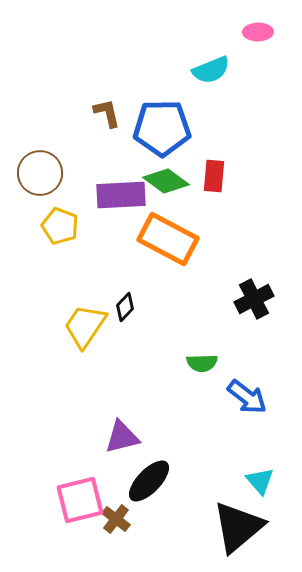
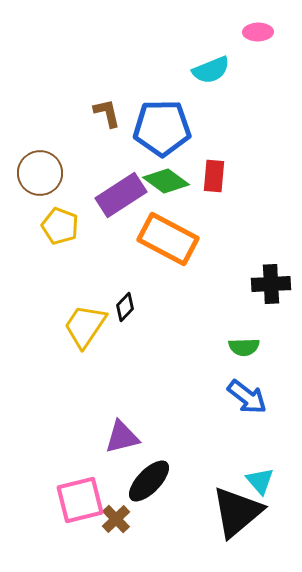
purple rectangle: rotated 30 degrees counterclockwise
black cross: moved 17 px right, 15 px up; rotated 24 degrees clockwise
green semicircle: moved 42 px right, 16 px up
brown cross: rotated 8 degrees clockwise
black triangle: moved 1 px left, 15 px up
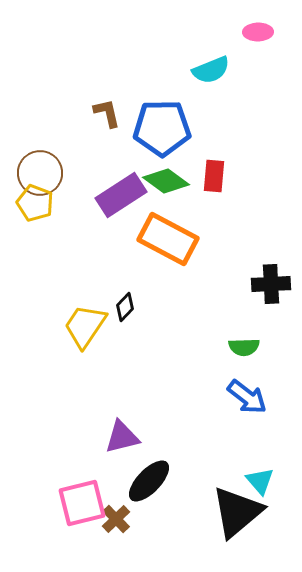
yellow pentagon: moved 25 px left, 23 px up
pink square: moved 2 px right, 3 px down
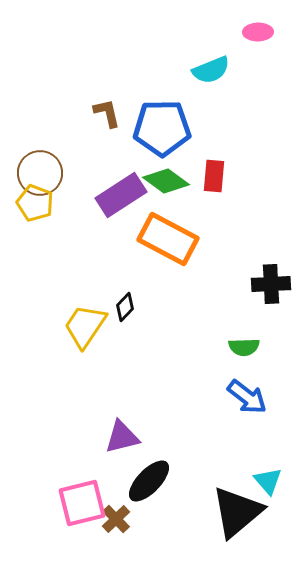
cyan triangle: moved 8 px right
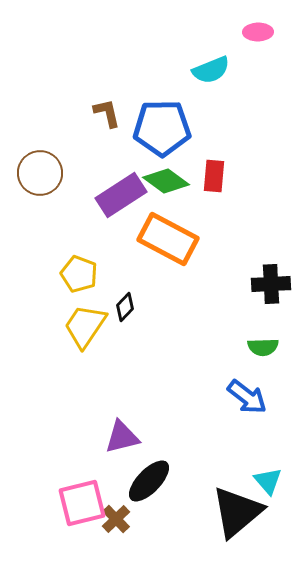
yellow pentagon: moved 44 px right, 71 px down
green semicircle: moved 19 px right
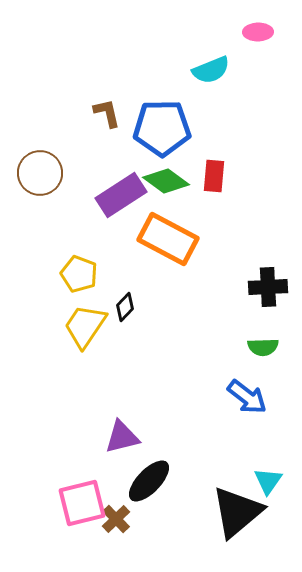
black cross: moved 3 px left, 3 px down
cyan triangle: rotated 16 degrees clockwise
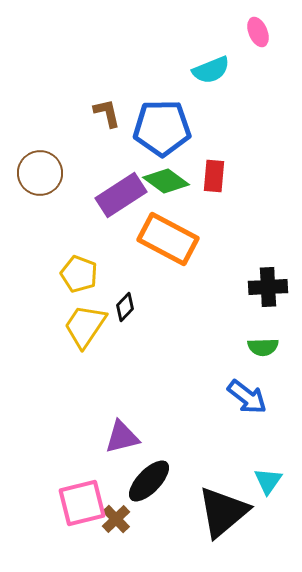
pink ellipse: rotated 68 degrees clockwise
black triangle: moved 14 px left
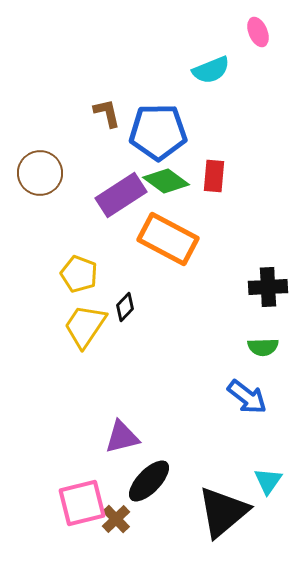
blue pentagon: moved 4 px left, 4 px down
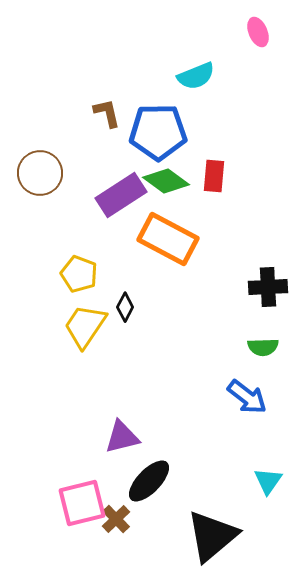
cyan semicircle: moved 15 px left, 6 px down
black diamond: rotated 16 degrees counterclockwise
black triangle: moved 11 px left, 24 px down
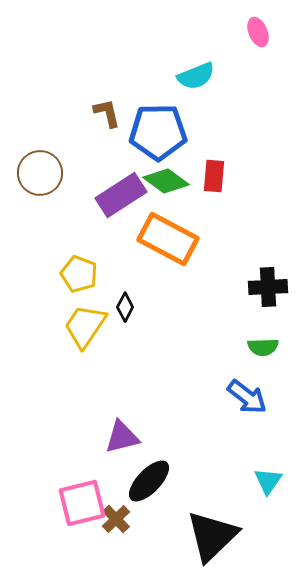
black triangle: rotated 4 degrees counterclockwise
